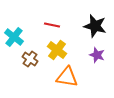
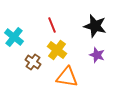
red line: rotated 56 degrees clockwise
brown cross: moved 3 px right, 3 px down
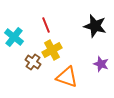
red line: moved 6 px left
yellow cross: moved 5 px left; rotated 24 degrees clockwise
purple star: moved 4 px right, 9 px down
orange triangle: rotated 10 degrees clockwise
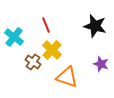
yellow cross: rotated 18 degrees counterclockwise
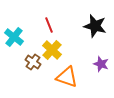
red line: moved 3 px right
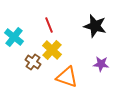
purple star: rotated 14 degrees counterclockwise
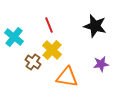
purple star: rotated 14 degrees counterclockwise
orange triangle: rotated 10 degrees counterclockwise
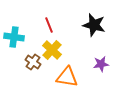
black star: moved 1 px left, 1 px up
cyan cross: rotated 30 degrees counterclockwise
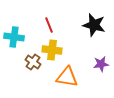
yellow cross: rotated 36 degrees counterclockwise
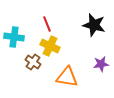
red line: moved 2 px left, 1 px up
yellow cross: moved 2 px left, 4 px up; rotated 18 degrees clockwise
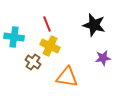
purple star: moved 2 px right, 6 px up
